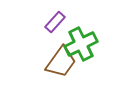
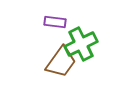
purple rectangle: rotated 55 degrees clockwise
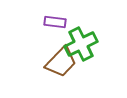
brown trapezoid: rotated 8 degrees clockwise
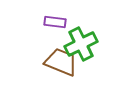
brown trapezoid: rotated 112 degrees counterclockwise
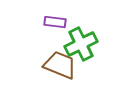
brown trapezoid: moved 1 px left, 3 px down
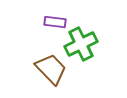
brown trapezoid: moved 9 px left, 4 px down; rotated 24 degrees clockwise
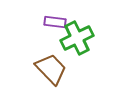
green cross: moved 4 px left, 6 px up
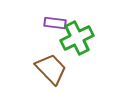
purple rectangle: moved 1 px down
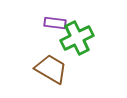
brown trapezoid: rotated 16 degrees counterclockwise
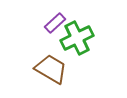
purple rectangle: rotated 50 degrees counterclockwise
